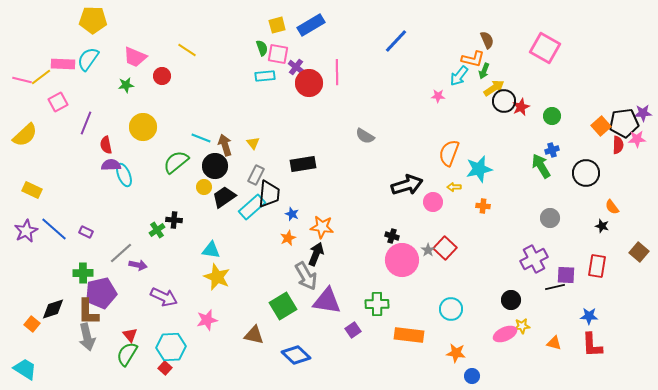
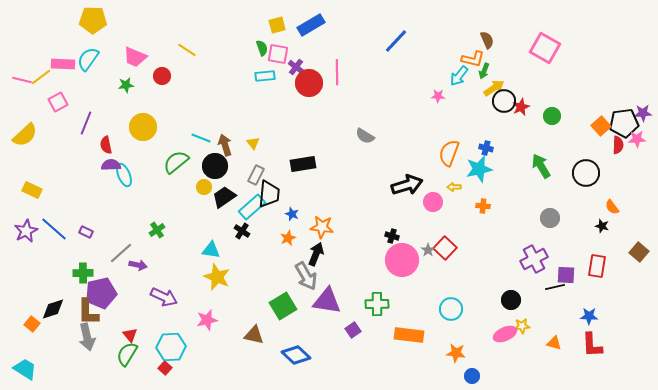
blue cross at (552, 150): moved 66 px left, 2 px up; rotated 32 degrees clockwise
black cross at (174, 220): moved 68 px right, 11 px down; rotated 28 degrees clockwise
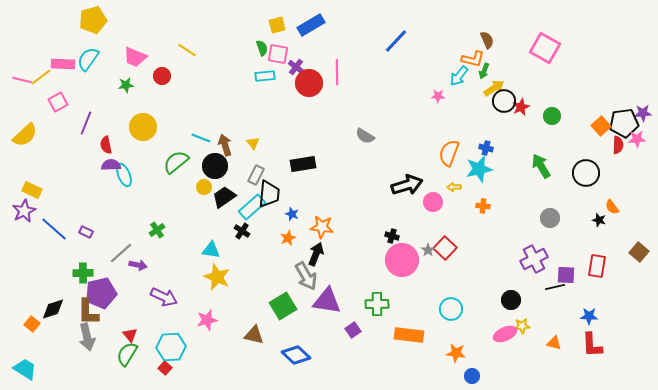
yellow pentagon at (93, 20): rotated 16 degrees counterclockwise
black star at (602, 226): moved 3 px left, 6 px up
purple star at (26, 231): moved 2 px left, 20 px up
